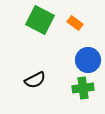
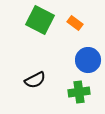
green cross: moved 4 px left, 4 px down
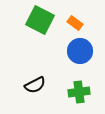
blue circle: moved 8 px left, 9 px up
black semicircle: moved 5 px down
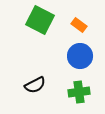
orange rectangle: moved 4 px right, 2 px down
blue circle: moved 5 px down
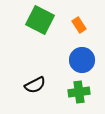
orange rectangle: rotated 21 degrees clockwise
blue circle: moved 2 px right, 4 px down
